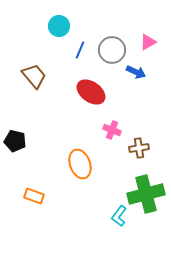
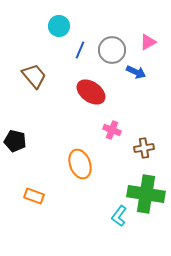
brown cross: moved 5 px right
green cross: rotated 24 degrees clockwise
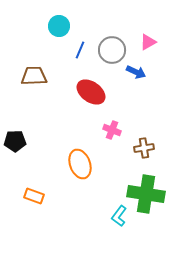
brown trapezoid: rotated 52 degrees counterclockwise
black pentagon: rotated 15 degrees counterclockwise
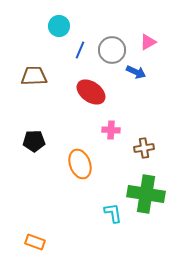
pink cross: moved 1 px left; rotated 18 degrees counterclockwise
black pentagon: moved 19 px right
orange rectangle: moved 1 px right, 46 px down
cyan L-shape: moved 6 px left, 3 px up; rotated 135 degrees clockwise
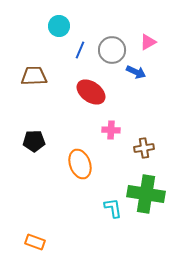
cyan L-shape: moved 5 px up
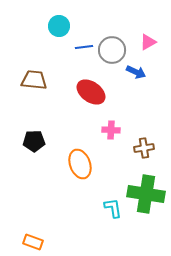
blue line: moved 4 px right, 3 px up; rotated 60 degrees clockwise
brown trapezoid: moved 4 px down; rotated 8 degrees clockwise
orange rectangle: moved 2 px left
